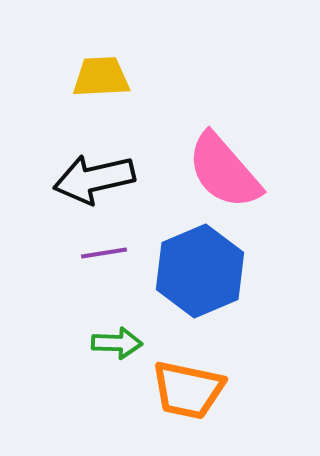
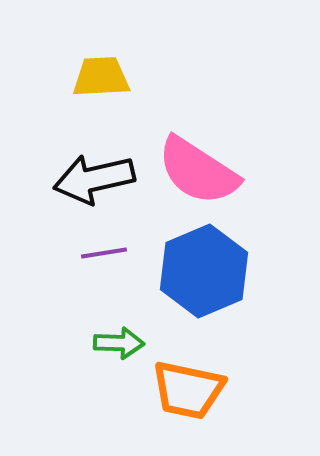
pink semicircle: moved 26 px left; rotated 16 degrees counterclockwise
blue hexagon: moved 4 px right
green arrow: moved 2 px right
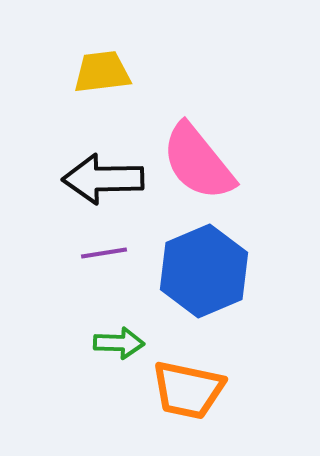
yellow trapezoid: moved 1 px right, 5 px up; rotated 4 degrees counterclockwise
pink semicircle: moved 9 px up; rotated 18 degrees clockwise
black arrow: moved 9 px right; rotated 12 degrees clockwise
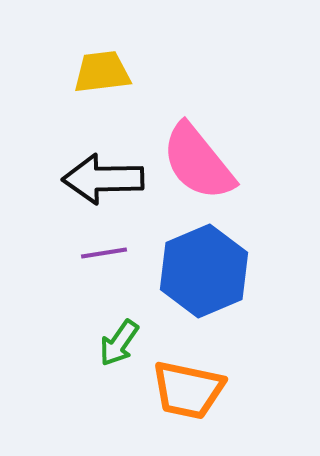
green arrow: rotated 123 degrees clockwise
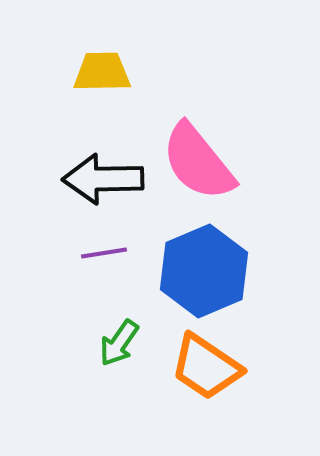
yellow trapezoid: rotated 6 degrees clockwise
orange trapezoid: moved 18 px right, 23 px up; rotated 22 degrees clockwise
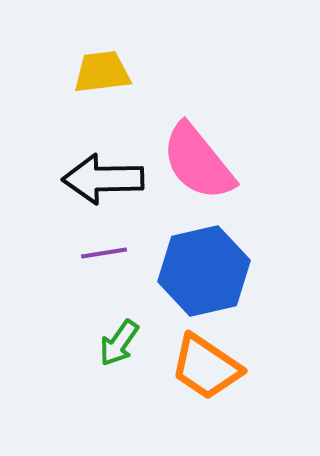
yellow trapezoid: rotated 6 degrees counterclockwise
blue hexagon: rotated 10 degrees clockwise
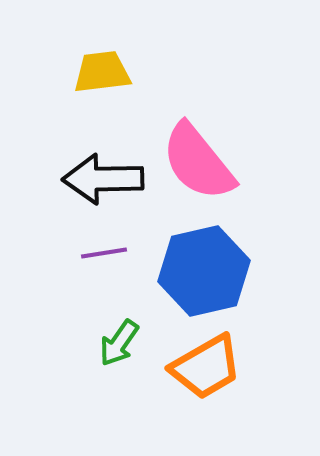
orange trapezoid: rotated 64 degrees counterclockwise
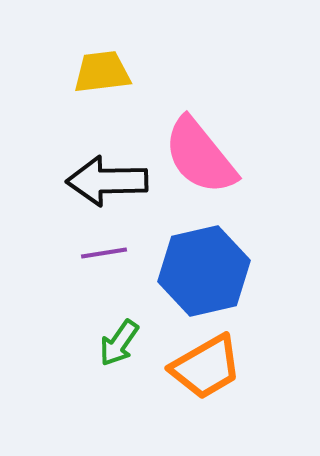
pink semicircle: moved 2 px right, 6 px up
black arrow: moved 4 px right, 2 px down
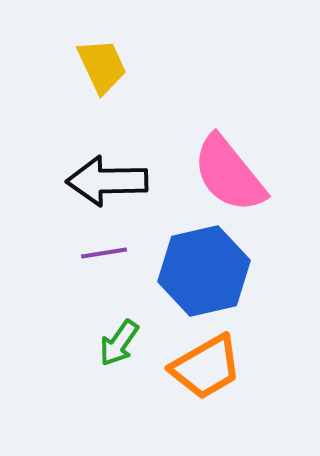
yellow trapezoid: moved 6 px up; rotated 72 degrees clockwise
pink semicircle: moved 29 px right, 18 px down
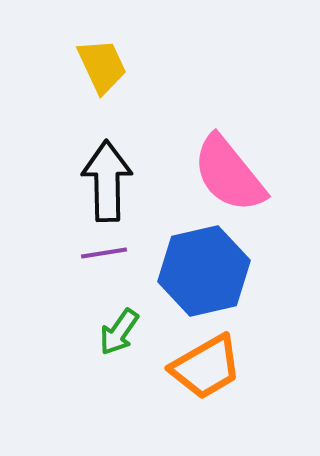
black arrow: rotated 90 degrees clockwise
green arrow: moved 11 px up
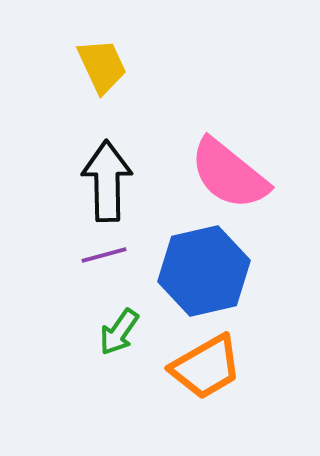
pink semicircle: rotated 12 degrees counterclockwise
purple line: moved 2 px down; rotated 6 degrees counterclockwise
